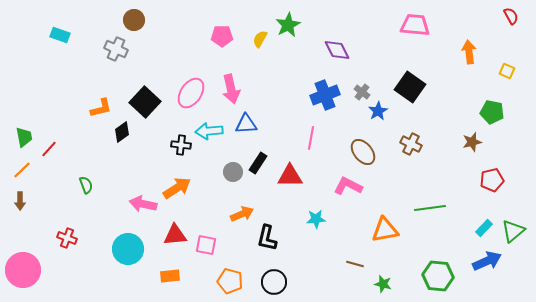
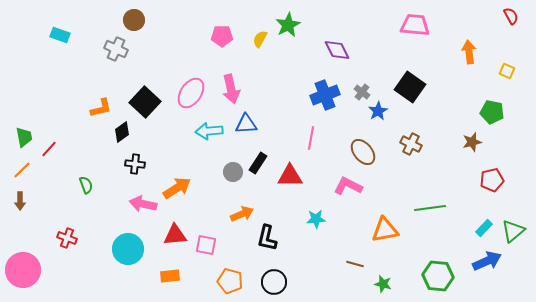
black cross at (181, 145): moved 46 px left, 19 px down
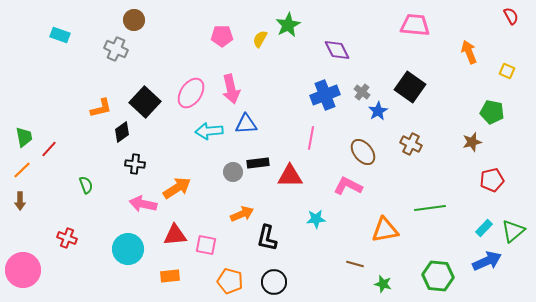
orange arrow at (469, 52): rotated 15 degrees counterclockwise
black rectangle at (258, 163): rotated 50 degrees clockwise
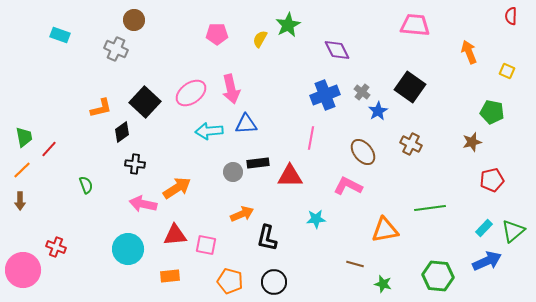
red semicircle at (511, 16): rotated 150 degrees counterclockwise
pink pentagon at (222, 36): moved 5 px left, 2 px up
pink ellipse at (191, 93): rotated 20 degrees clockwise
red cross at (67, 238): moved 11 px left, 9 px down
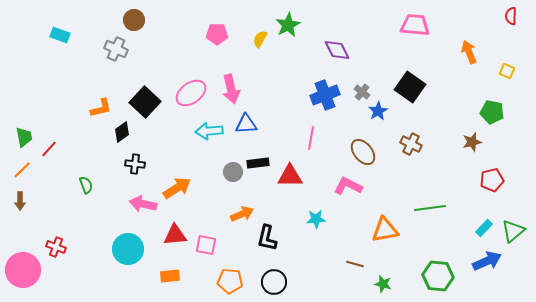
orange pentagon at (230, 281): rotated 10 degrees counterclockwise
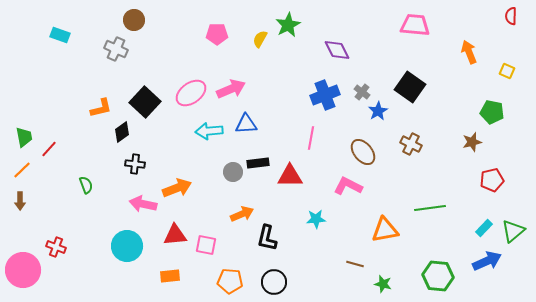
pink arrow at (231, 89): rotated 100 degrees counterclockwise
orange arrow at (177, 188): rotated 12 degrees clockwise
cyan circle at (128, 249): moved 1 px left, 3 px up
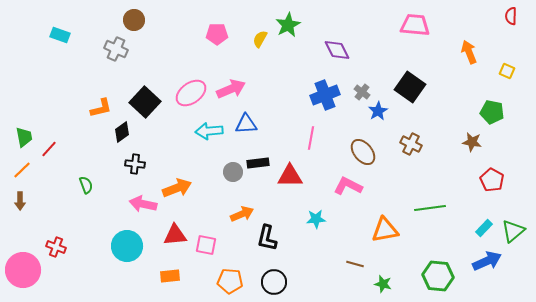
brown star at (472, 142): rotated 24 degrees clockwise
red pentagon at (492, 180): rotated 30 degrees counterclockwise
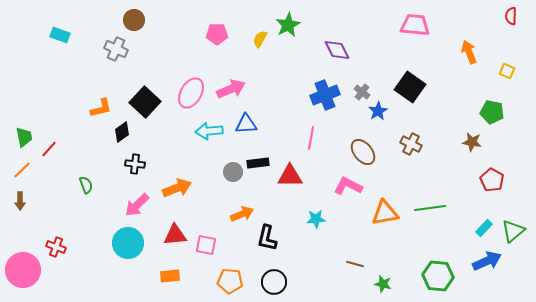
pink ellipse at (191, 93): rotated 24 degrees counterclockwise
pink arrow at (143, 204): moved 6 px left, 1 px down; rotated 56 degrees counterclockwise
orange triangle at (385, 230): moved 17 px up
cyan circle at (127, 246): moved 1 px right, 3 px up
